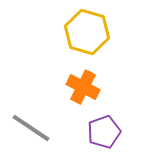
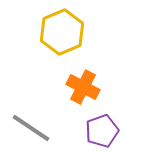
yellow hexagon: moved 25 px left; rotated 21 degrees clockwise
purple pentagon: moved 2 px left, 1 px up
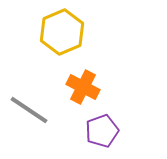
gray line: moved 2 px left, 18 px up
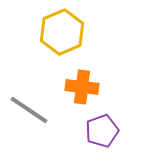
orange cross: moved 1 px left; rotated 20 degrees counterclockwise
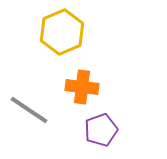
purple pentagon: moved 1 px left, 1 px up
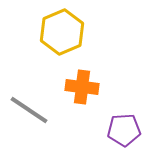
purple pentagon: moved 23 px right; rotated 16 degrees clockwise
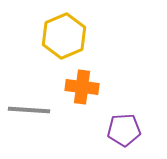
yellow hexagon: moved 2 px right, 4 px down
gray line: rotated 30 degrees counterclockwise
